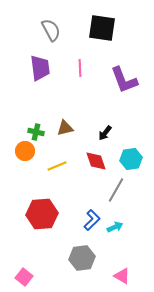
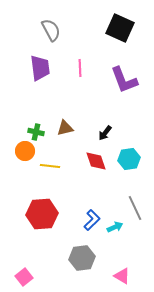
black square: moved 18 px right; rotated 16 degrees clockwise
cyan hexagon: moved 2 px left
yellow line: moved 7 px left; rotated 30 degrees clockwise
gray line: moved 19 px right, 18 px down; rotated 55 degrees counterclockwise
pink square: rotated 12 degrees clockwise
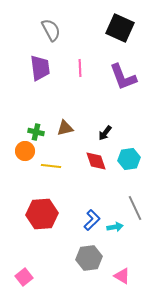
purple L-shape: moved 1 px left, 3 px up
yellow line: moved 1 px right
cyan arrow: rotated 14 degrees clockwise
gray hexagon: moved 7 px right
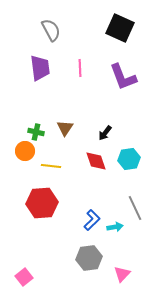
brown triangle: rotated 42 degrees counterclockwise
red hexagon: moved 11 px up
pink triangle: moved 2 px up; rotated 42 degrees clockwise
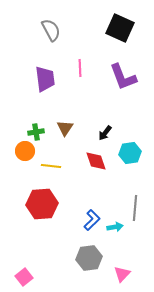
purple trapezoid: moved 5 px right, 11 px down
green cross: rotated 21 degrees counterclockwise
cyan hexagon: moved 1 px right, 6 px up
red hexagon: moved 1 px down
gray line: rotated 30 degrees clockwise
